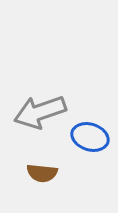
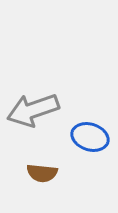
gray arrow: moved 7 px left, 2 px up
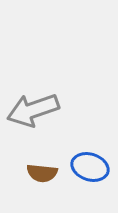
blue ellipse: moved 30 px down
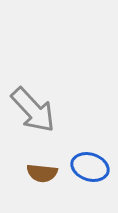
gray arrow: rotated 114 degrees counterclockwise
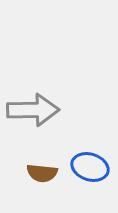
gray arrow: rotated 48 degrees counterclockwise
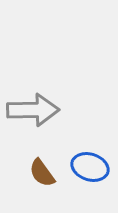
brown semicircle: rotated 48 degrees clockwise
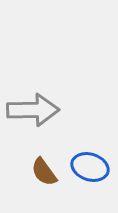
brown semicircle: moved 2 px right, 1 px up
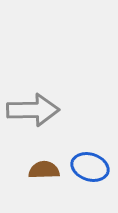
brown semicircle: moved 2 px up; rotated 124 degrees clockwise
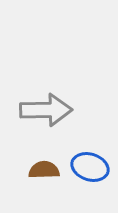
gray arrow: moved 13 px right
